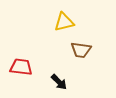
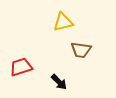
yellow triangle: moved 1 px left
red trapezoid: rotated 25 degrees counterclockwise
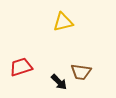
brown trapezoid: moved 22 px down
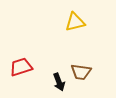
yellow triangle: moved 12 px right
black arrow: rotated 24 degrees clockwise
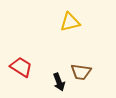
yellow triangle: moved 5 px left
red trapezoid: rotated 50 degrees clockwise
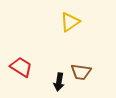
yellow triangle: rotated 20 degrees counterclockwise
black arrow: rotated 30 degrees clockwise
